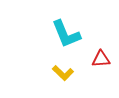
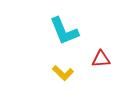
cyan L-shape: moved 2 px left, 3 px up
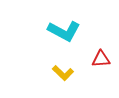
cyan L-shape: rotated 40 degrees counterclockwise
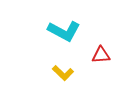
red triangle: moved 4 px up
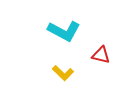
red triangle: rotated 18 degrees clockwise
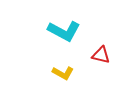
yellow L-shape: rotated 15 degrees counterclockwise
